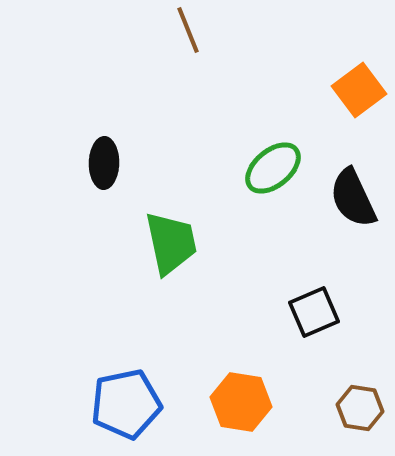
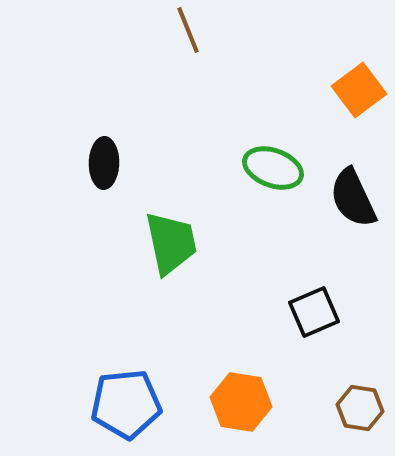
green ellipse: rotated 60 degrees clockwise
blue pentagon: rotated 6 degrees clockwise
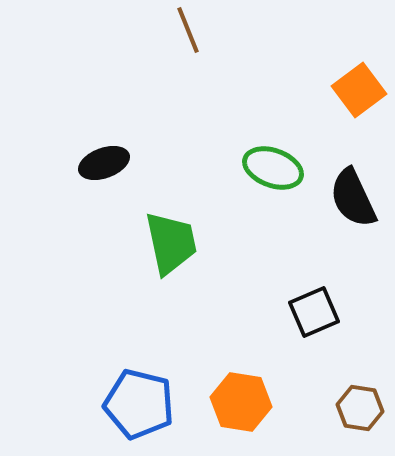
black ellipse: rotated 69 degrees clockwise
blue pentagon: moved 13 px right; rotated 20 degrees clockwise
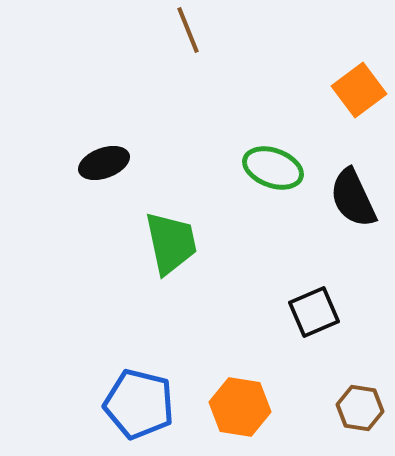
orange hexagon: moved 1 px left, 5 px down
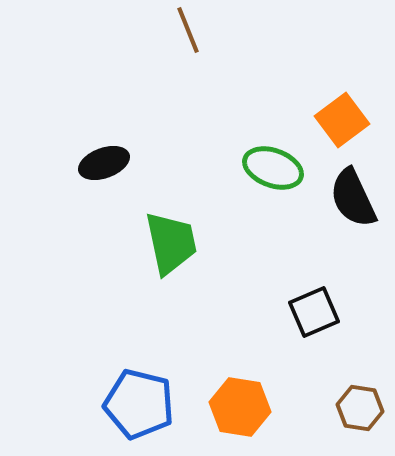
orange square: moved 17 px left, 30 px down
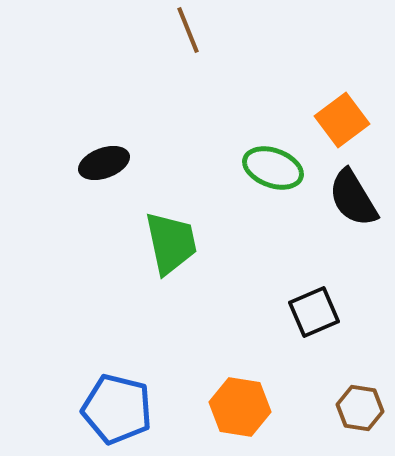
black semicircle: rotated 6 degrees counterclockwise
blue pentagon: moved 22 px left, 5 px down
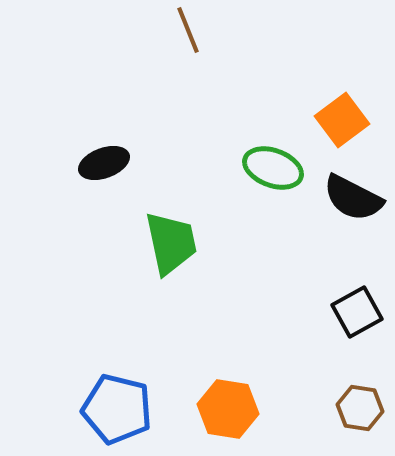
black semicircle: rotated 32 degrees counterclockwise
black square: moved 43 px right; rotated 6 degrees counterclockwise
orange hexagon: moved 12 px left, 2 px down
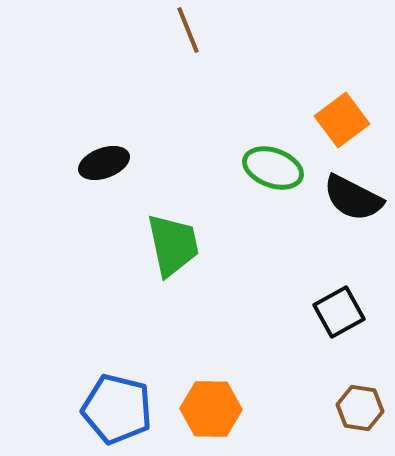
green trapezoid: moved 2 px right, 2 px down
black square: moved 18 px left
orange hexagon: moved 17 px left; rotated 8 degrees counterclockwise
